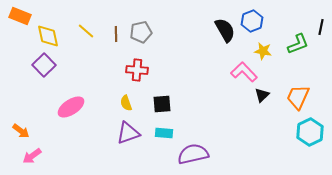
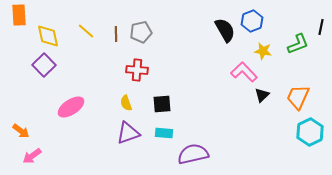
orange rectangle: moved 1 px left, 1 px up; rotated 65 degrees clockwise
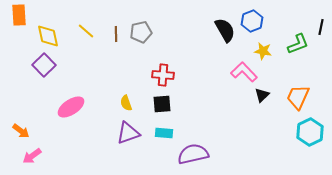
red cross: moved 26 px right, 5 px down
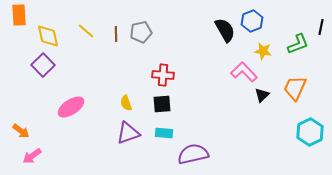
purple square: moved 1 px left
orange trapezoid: moved 3 px left, 9 px up
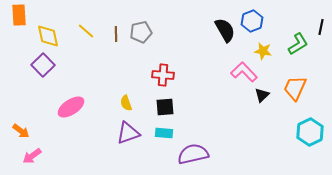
green L-shape: rotated 10 degrees counterclockwise
black square: moved 3 px right, 3 px down
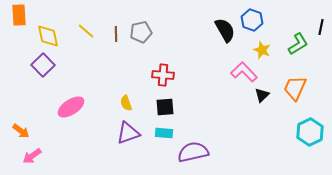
blue hexagon: moved 1 px up; rotated 20 degrees counterclockwise
yellow star: moved 1 px left, 1 px up; rotated 12 degrees clockwise
purple semicircle: moved 2 px up
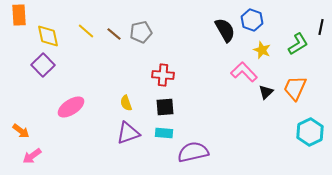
brown line: moved 2 px left; rotated 49 degrees counterclockwise
black triangle: moved 4 px right, 3 px up
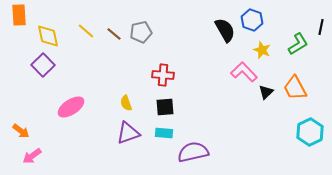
orange trapezoid: rotated 52 degrees counterclockwise
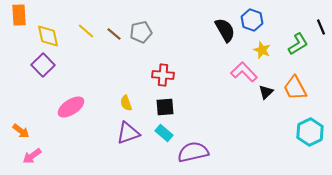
black line: rotated 35 degrees counterclockwise
cyan rectangle: rotated 36 degrees clockwise
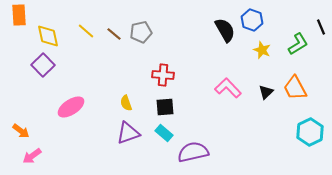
pink L-shape: moved 16 px left, 16 px down
